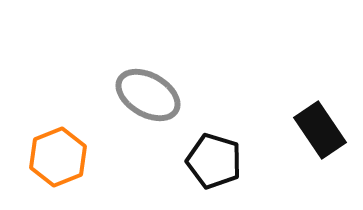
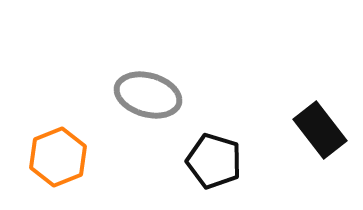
gray ellipse: rotated 14 degrees counterclockwise
black rectangle: rotated 4 degrees counterclockwise
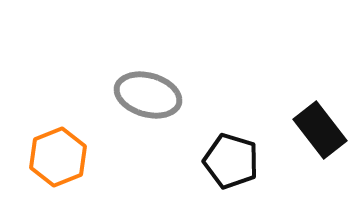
black pentagon: moved 17 px right
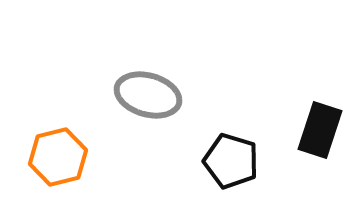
black rectangle: rotated 56 degrees clockwise
orange hexagon: rotated 8 degrees clockwise
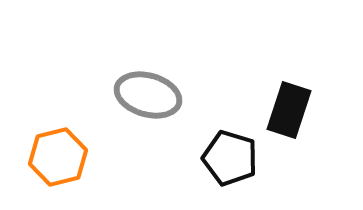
black rectangle: moved 31 px left, 20 px up
black pentagon: moved 1 px left, 3 px up
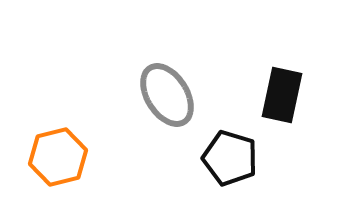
gray ellipse: moved 19 px right; rotated 42 degrees clockwise
black rectangle: moved 7 px left, 15 px up; rotated 6 degrees counterclockwise
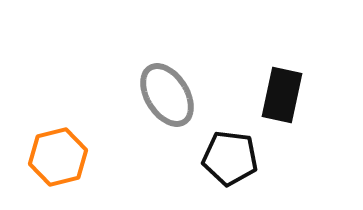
black pentagon: rotated 10 degrees counterclockwise
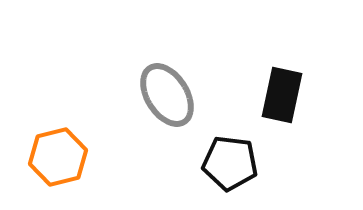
black pentagon: moved 5 px down
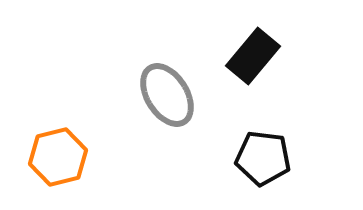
black rectangle: moved 29 px left, 39 px up; rotated 28 degrees clockwise
black pentagon: moved 33 px right, 5 px up
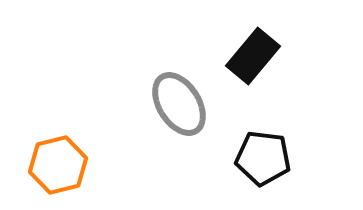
gray ellipse: moved 12 px right, 9 px down
orange hexagon: moved 8 px down
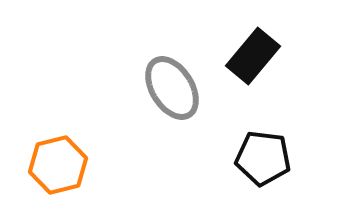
gray ellipse: moved 7 px left, 16 px up
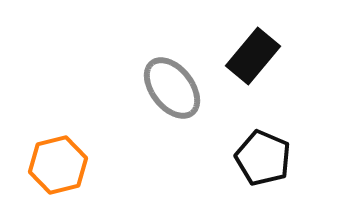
gray ellipse: rotated 6 degrees counterclockwise
black pentagon: rotated 16 degrees clockwise
